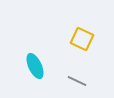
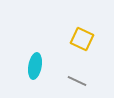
cyan ellipse: rotated 35 degrees clockwise
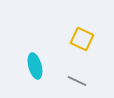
cyan ellipse: rotated 25 degrees counterclockwise
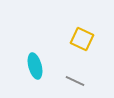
gray line: moved 2 px left
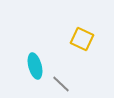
gray line: moved 14 px left, 3 px down; rotated 18 degrees clockwise
